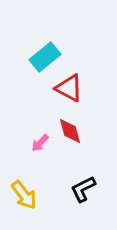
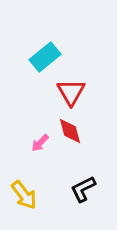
red triangle: moved 2 px right, 4 px down; rotated 32 degrees clockwise
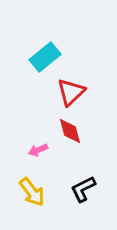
red triangle: rotated 16 degrees clockwise
pink arrow: moved 2 px left, 7 px down; rotated 24 degrees clockwise
yellow arrow: moved 8 px right, 3 px up
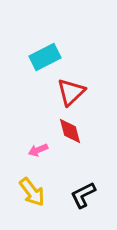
cyan rectangle: rotated 12 degrees clockwise
black L-shape: moved 6 px down
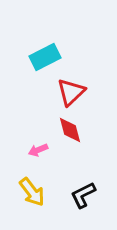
red diamond: moved 1 px up
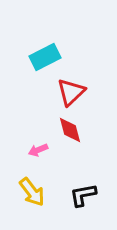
black L-shape: rotated 16 degrees clockwise
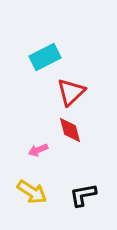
yellow arrow: rotated 20 degrees counterclockwise
